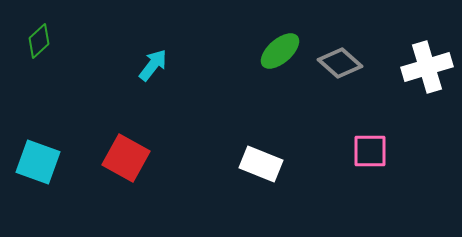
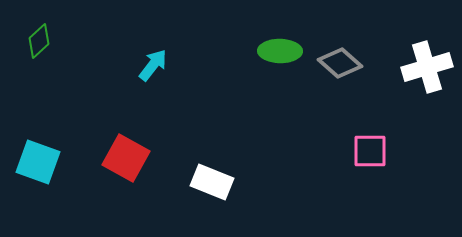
green ellipse: rotated 42 degrees clockwise
white rectangle: moved 49 px left, 18 px down
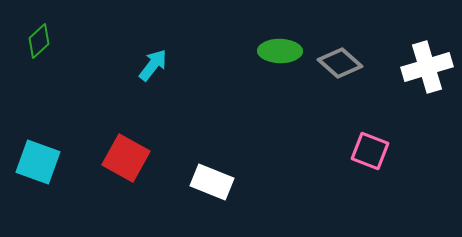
pink square: rotated 21 degrees clockwise
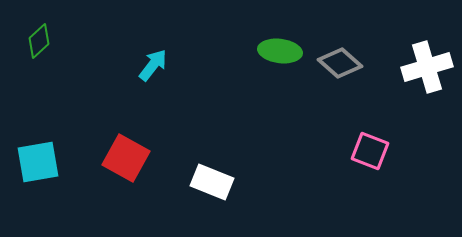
green ellipse: rotated 6 degrees clockwise
cyan square: rotated 30 degrees counterclockwise
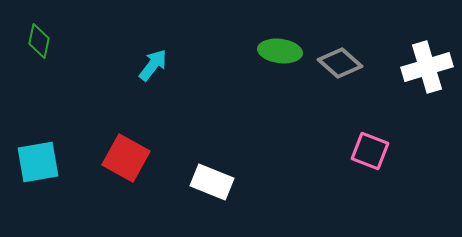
green diamond: rotated 36 degrees counterclockwise
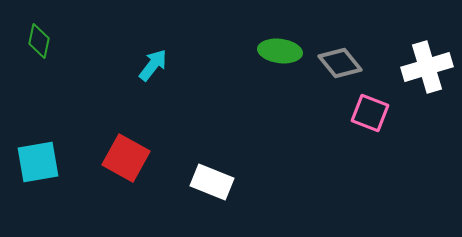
gray diamond: rotated 9 degrees clockwise
pink square: moved 38 px up
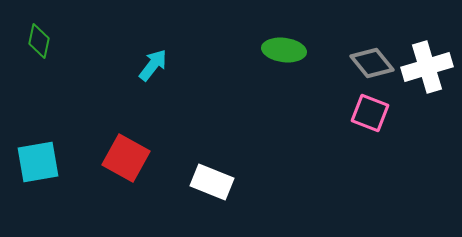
green ellipse: moved 4 px right, 1 px up
gray diamond: moved 32 px right
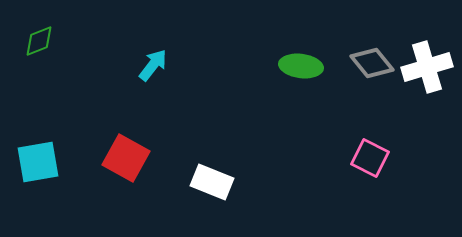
green diamond: rotated 56 degrees clockwise
green ellipse: moved 17 px right, 16 px down
pink square: moved 45 px down; rotated 6 degrees clockwise
